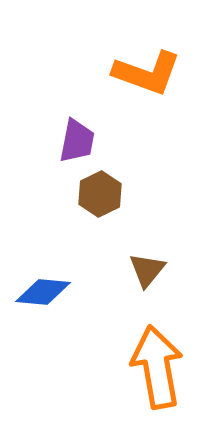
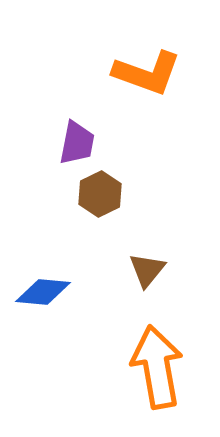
purple trapezoid: moved 2 px down
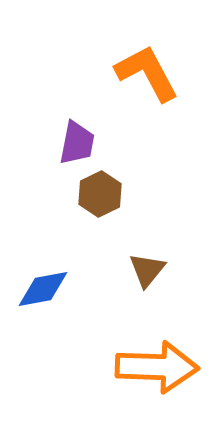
orange L-shape: rotated 138 degrees counterclockwise
blue diamond: moved 3 px up; rotated 16 degrees counterclockwise
orange arrow: rotated 102 degrees clockwise
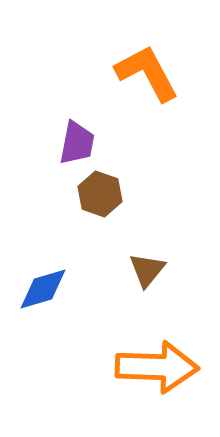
brown hexagon: rotated 15 degrees counterclockwise
blue diamond: rotated 6 degrees counterclockwise
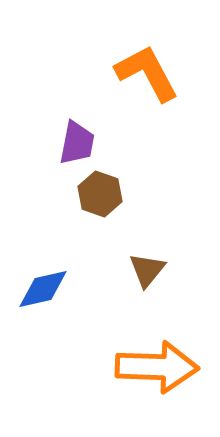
blue diamond: rotated 4 degrees clockwise
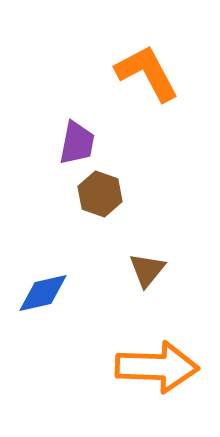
blue diamond: moved 4 px down
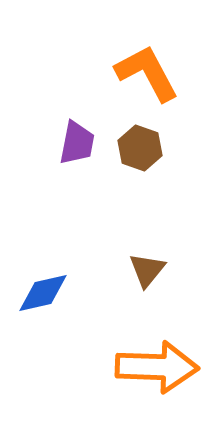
brown hexagon: moved 40 px right, 46 px up
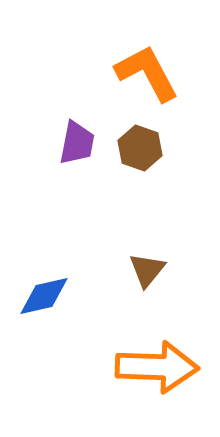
blue diamond: moved 1 px right, 3 px down
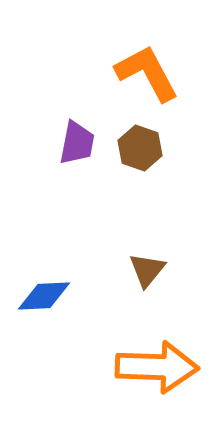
blue diamond: rotated 10 degrees clockwise
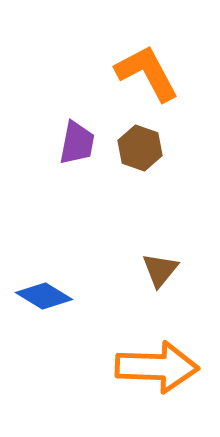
brown triangle: moved 13 px right
blue diamond: rotated 34 degrees clockwise
